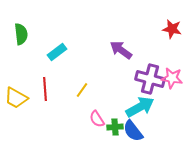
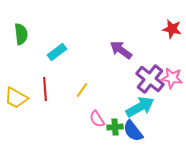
purple cross: rotated 24 degrees clockwise
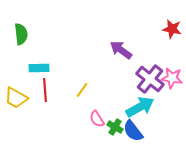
cyan rectangle: moved 18 px left, 16 px down; rotated 36 degrees clockwise
red line: moved 1 px down
green cross: rotated 35 degrees clockwise
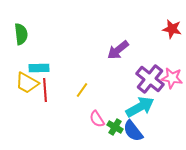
purple arrow: moved 3 px left; rotated 75 degrees counterclockwise
yellow trapezoid: moved 11 px right, 15 px up
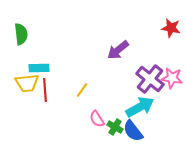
red star: moved 1 px left, 1 px up
yellow trapezoid: rotated 35 degrees counterclockwise
